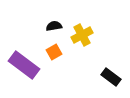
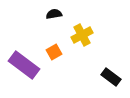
black semicircle: moved 12 px up
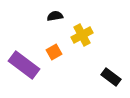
black semicircle: moved 1 px right, 2 px down
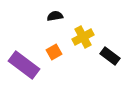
yellow cross: moved 1 px right, 2 px down
black rectangle: moved 1 px left, 21 px up
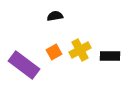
yellow cross: moved 3 px left, 13 px down
black rectangle: rotated 36 degrees counterclockwise
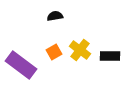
yellow cross: rotated 25 degrees counterclockwise
purple rectangle: moved 3 px left
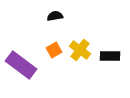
orange square: moved 2 px up
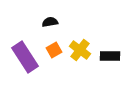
black semicircle: moved 5 px left, 6 px down
purple rectangle: moved 4 px right, 8 px up; rotated 20 degrees clockwise
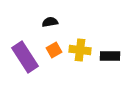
yellow cross: rotated 30 degrees counterclockwise
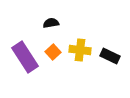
black semicircle: moved 1 px right, 1 px down
orange square: moved 1 px left, 2 px down; rotated 14 degrees counterclockwise
black rectangle: rotated 24 degrees clockwise
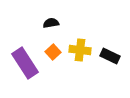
purple rectangle: moved 6 px down
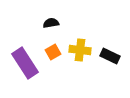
orange square: rotated 14 degrees clockwise
